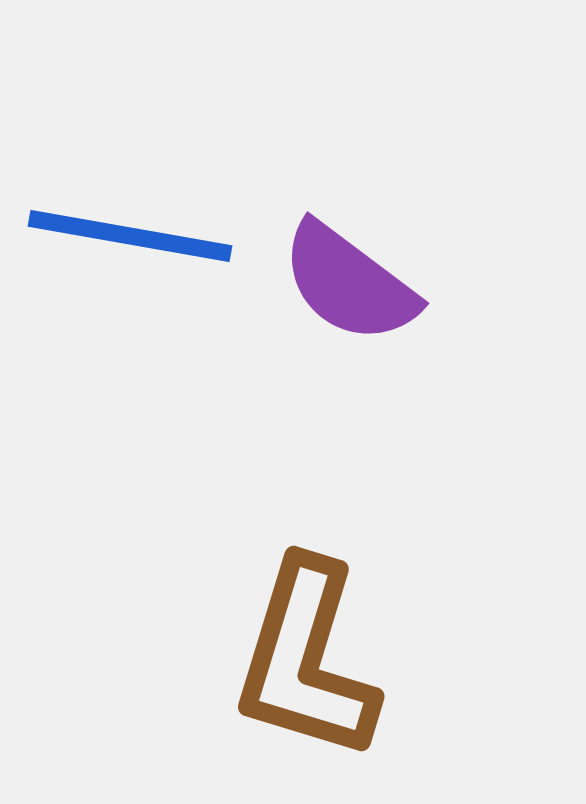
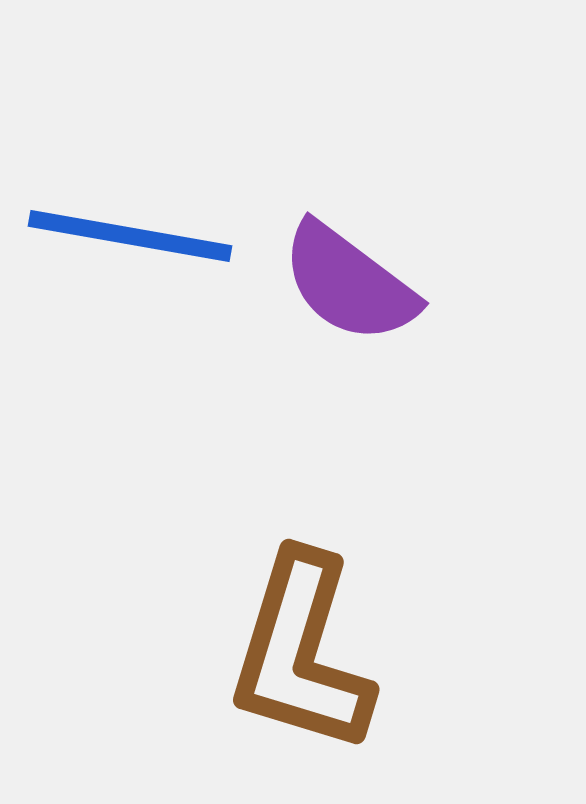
brown L-shape: moved 5 px left, 7 px up
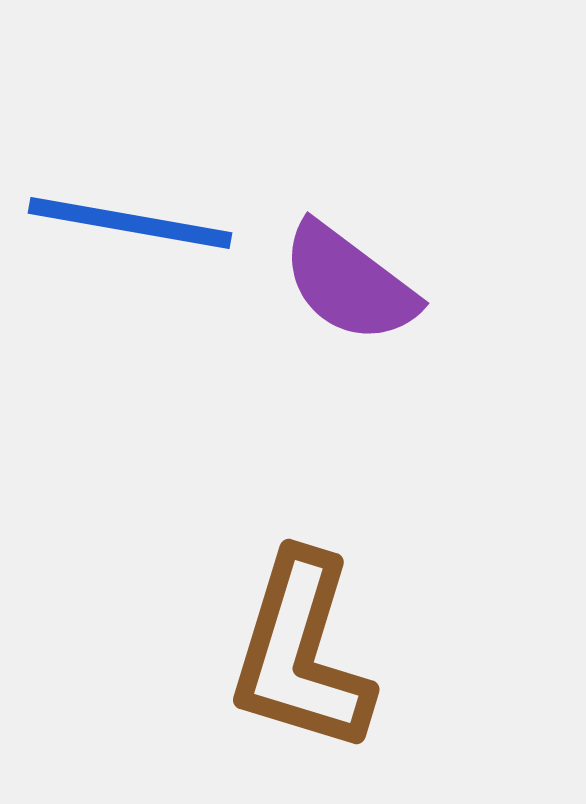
blue line: moved 13 px up
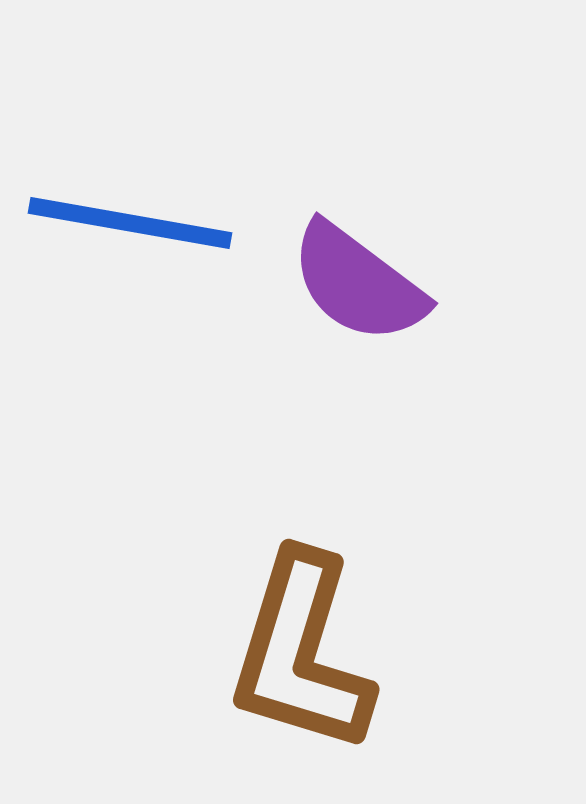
purple semicircle: moved 9 px right
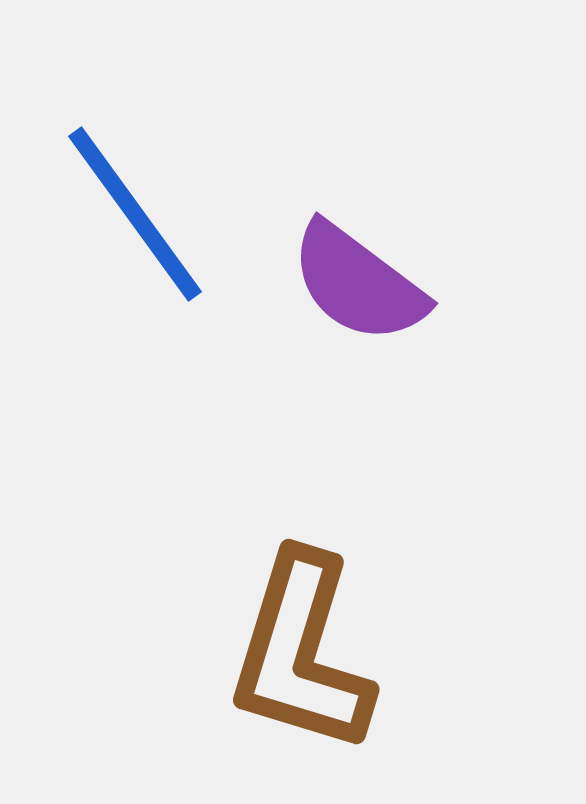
blue line: moved 5 px right, 9 px up; rotated 44 degrees clockwise
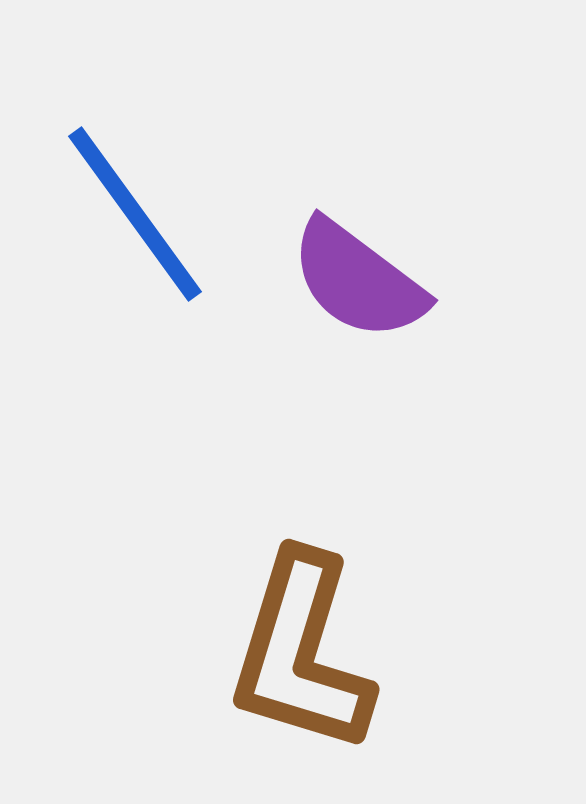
purple semicircle: moved 3 px up
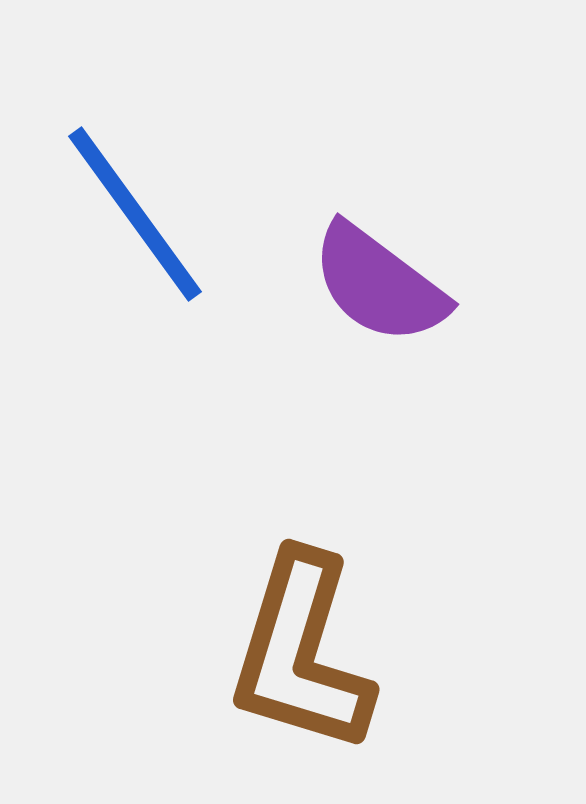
purple semicircle: moved 21 px right, 4 px down
